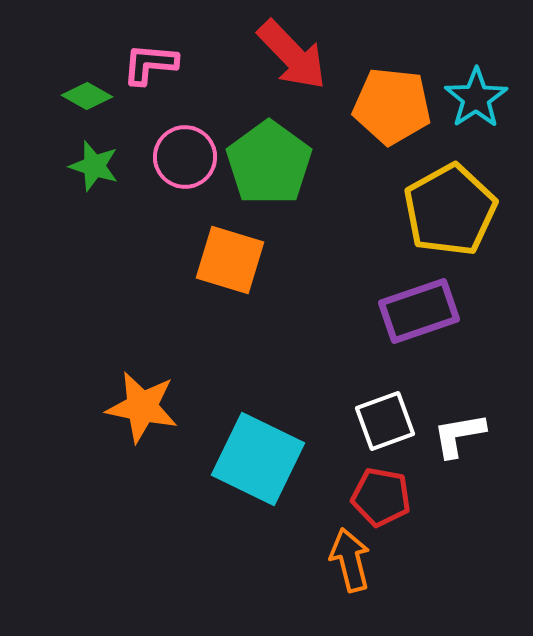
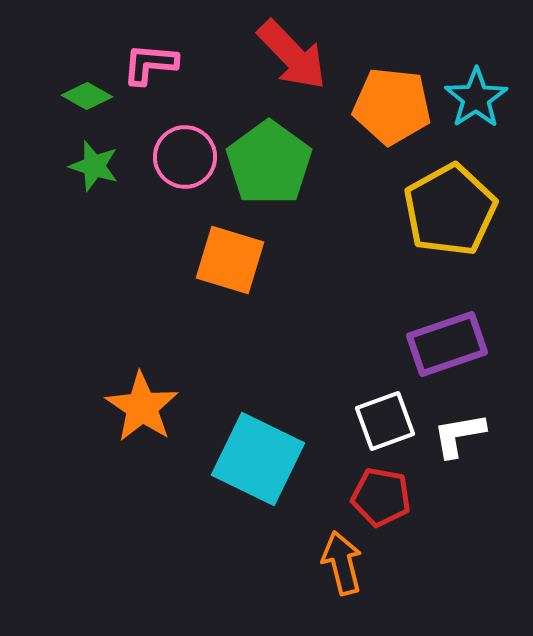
purple rectangle: moved 28 px right, 33 px down
orange star: rotated 22 degrees clockwise
orange arrow: moved 8 px left, 3 px down
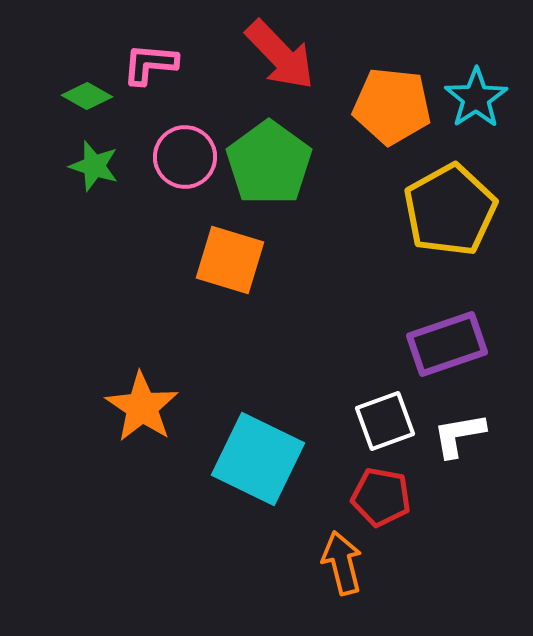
red arrow: moved 12 px left
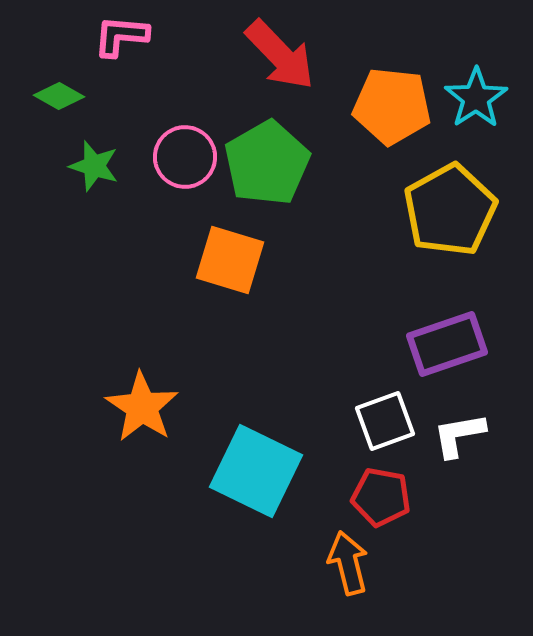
pink L-shape: moved 29 px left, 28 px up
green diamond: moved 28 px left
green pentagon: moved 2 px left; rotated 6 degrees clockwise
cyan square: moved 2 px left, 12 px down
orange arrow: moved 6 px right
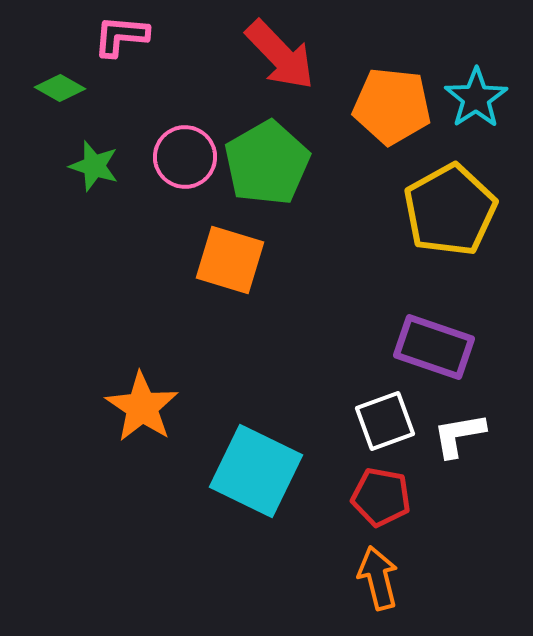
green diamond: moved 1 px right, 8 px up
purple rectangle: moved 13 px left, 3 px down; rotated 38 degrees clockwise
orange arrow: moved 30 px right, 15 px down
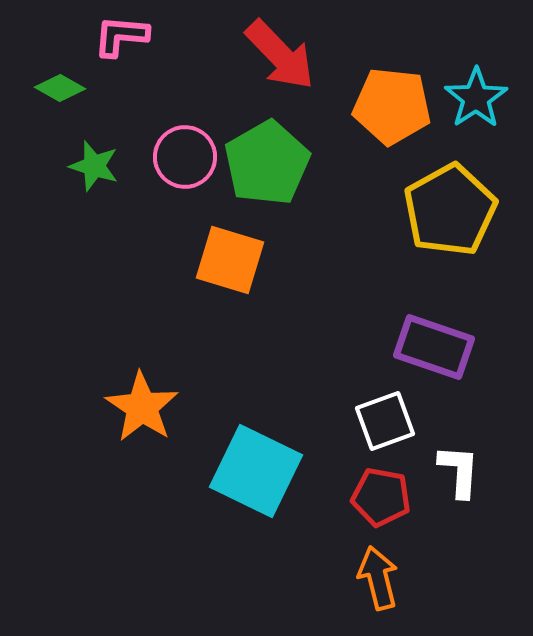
white L-shape: moved 36 px down; rotated 104 degrees clockwise
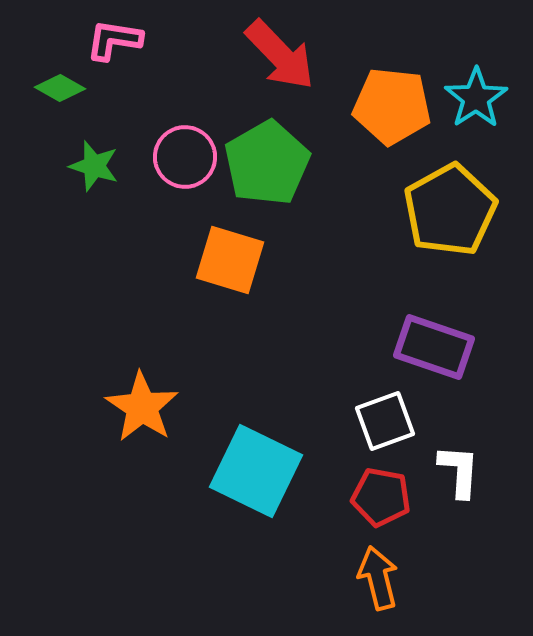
pink L-shape: moved 7 px left, 4 px down; rotated 4 degrees clockwise
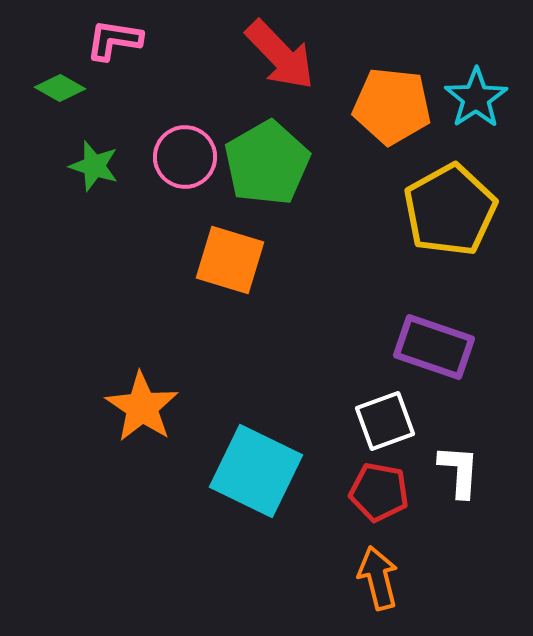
red pentagon: moved 2 px left, 5 px up
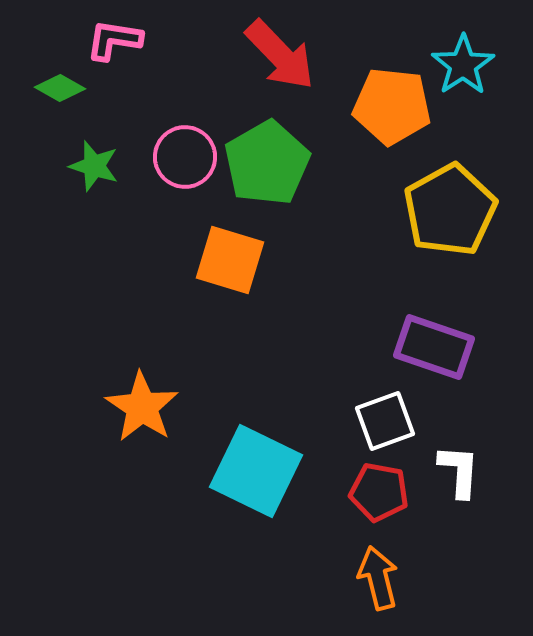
cyan star: moved 13 px left, 33 px up
